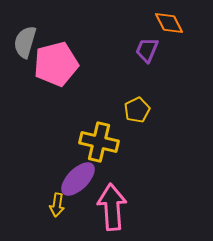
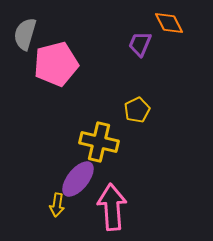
gray semicircle: moved 8 px up
purple trapezoid: moved 7 px left, 6 px up
purple ellipse: rotated 6 degrees counterclockwise
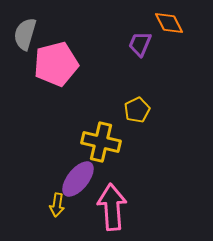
yellow cross: moved 2 px right
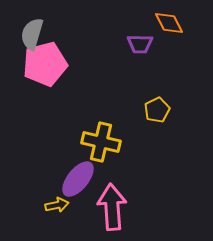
gray semicircle: moved 7 px right
purple trapezoid: rotated 112 degrees counterclockwise
pink pentagon: moved 11 px left
yellow pentagon: moved 20 px right
yellow arrow: rotated 110 degrees counterclockwise
